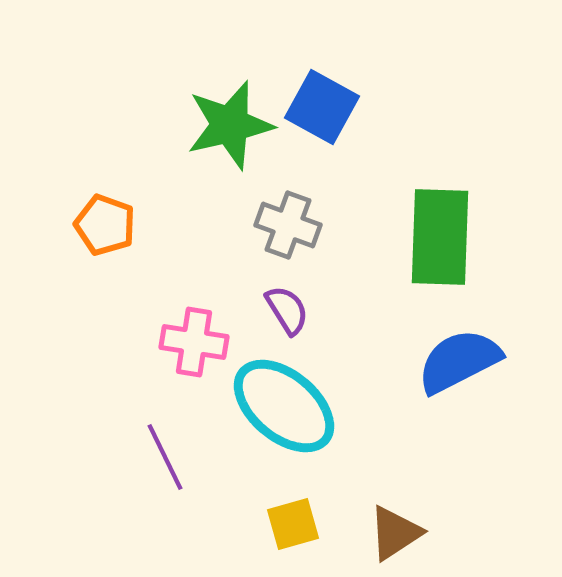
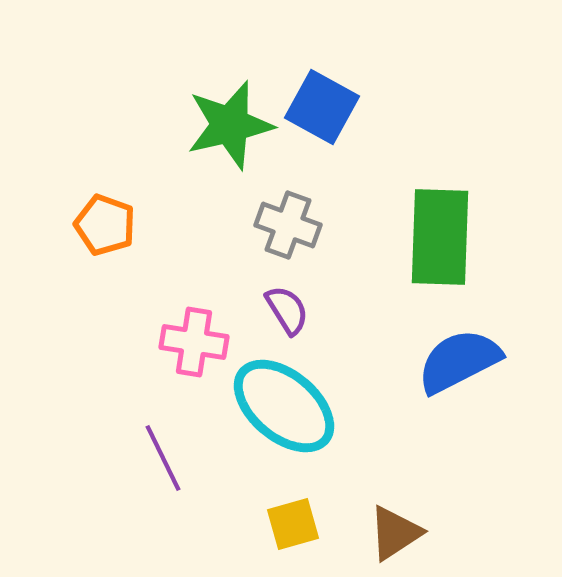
purple line: moved 2 px left, 1 px down
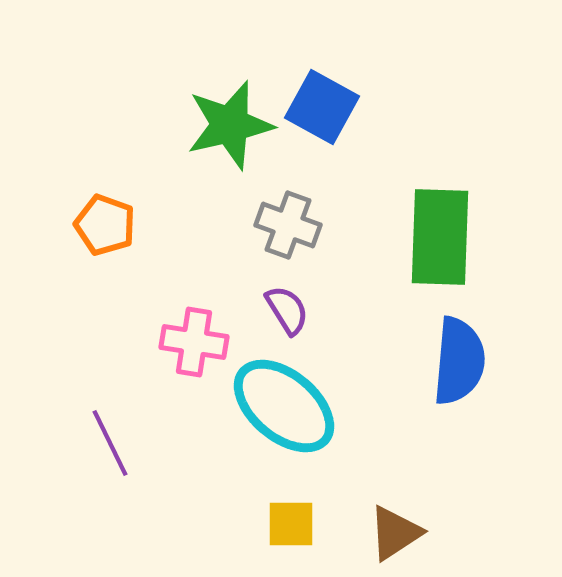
blue semicircle: rotated 122 degrees clockwise
purple line: moved 53 px left, 15 px up
yellow square: moved 2 px left; rotated 16 degrees clockwise
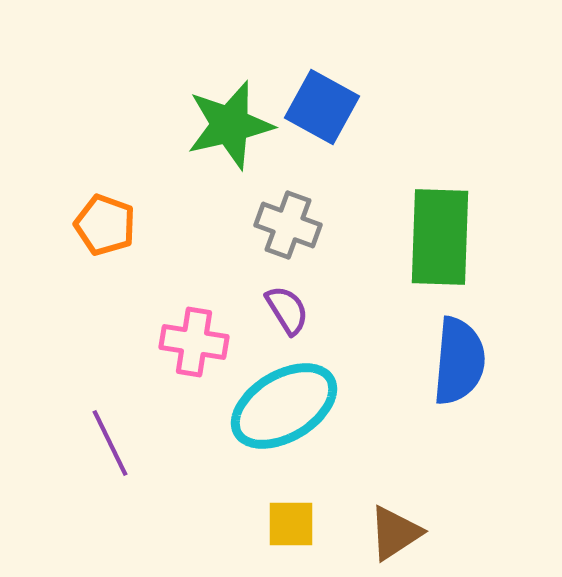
cyan ellipse: rotated 71 degrees counterclockwise
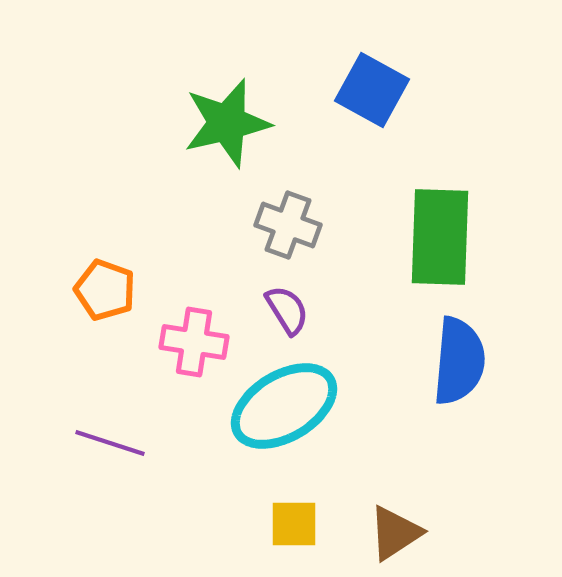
blue square: moved 50 px right, 17 px up
green star: moved 3 px left, 2 px up
orange pentagon: moved 65 px down
purple line: rotated 46 degrees counterclockwise
yellow square: moved 3 px right
